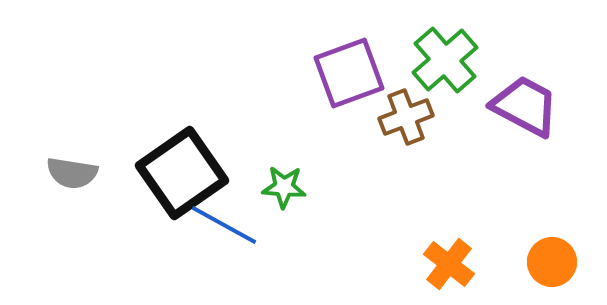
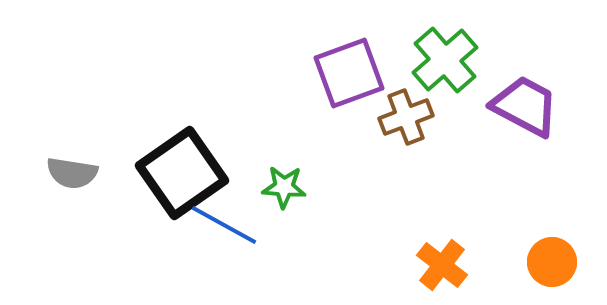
orange cross: moved 7 px left, 1 px down
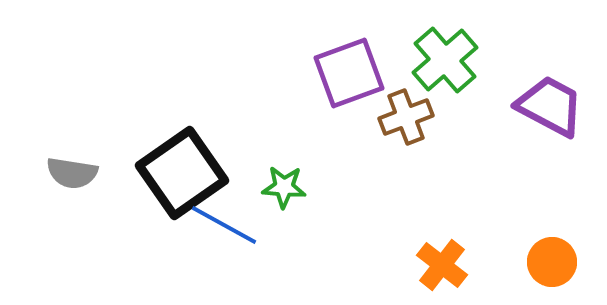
purple trapezoid: moved 25 px right
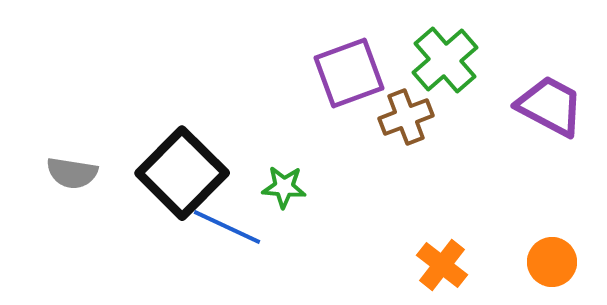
black square: rotated 10 degrees counterclockwise
blue line: moved 3 px right, 2 px down; rotated 4 degrees counterclockwise
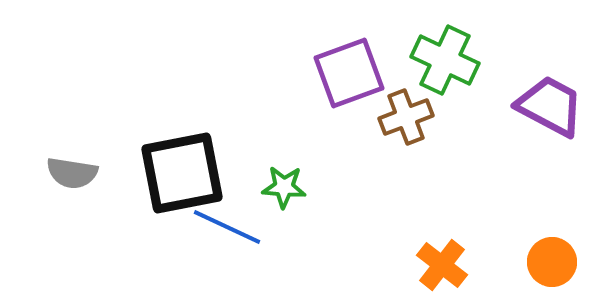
green cross: rotated 24 degrees counterclockwise
black square: rotated 34 degrees clockwise
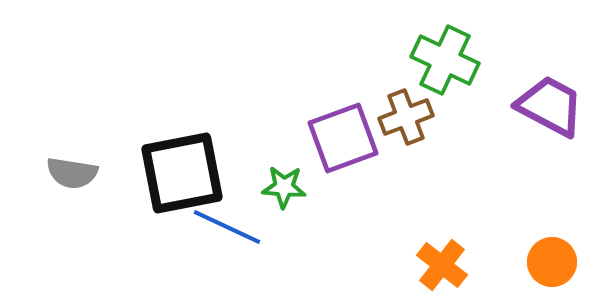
purple square: moved 6 px left, 65 px down
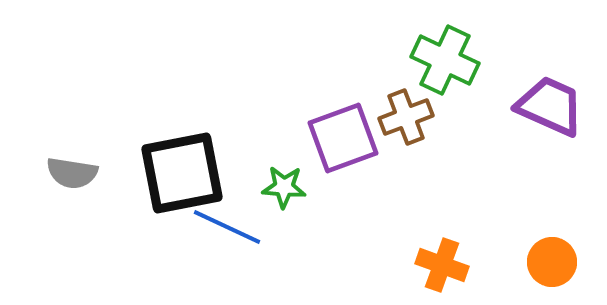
purple trapezoid: rotated 4 degrees counterclockwise
orange cross: rotated 18 degrees counterclockwise
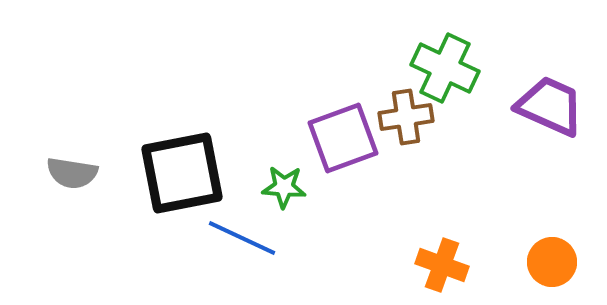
green cross: moved 8 px down
brown cross: rotated 12 degrees clockwise
blue line: moved 15 px right, 11 px down
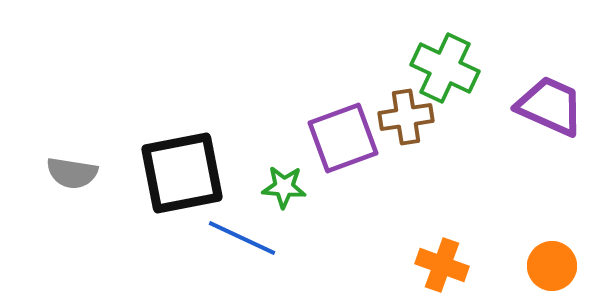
orange circle: moved 4 px down
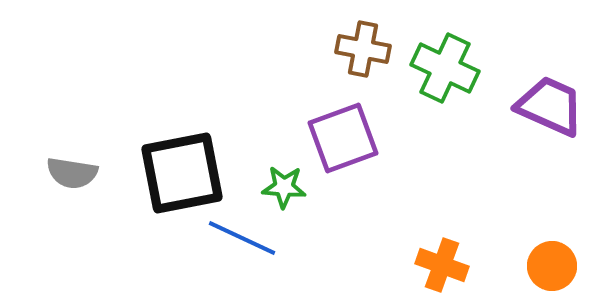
brown cross: moved 43 px left, 68 px up; rotated 20 degrees clockwise
